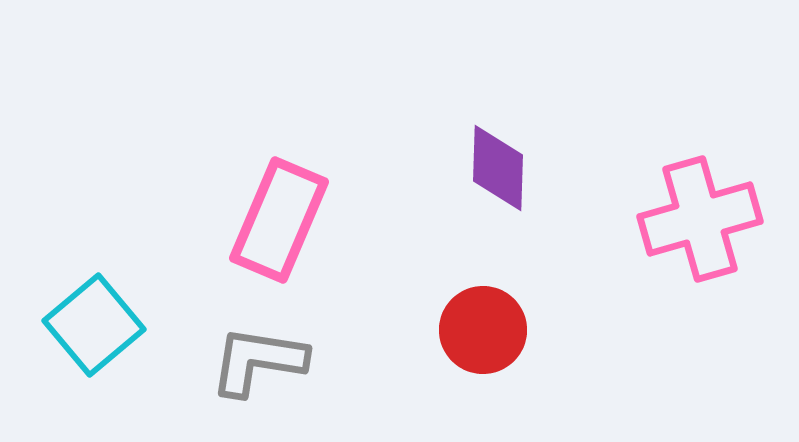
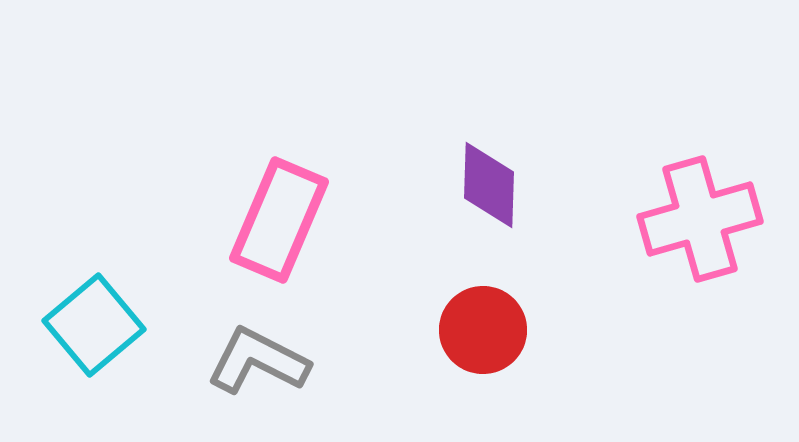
purple diamond: moved 9 px left, 17 px down
gray L-shape: rotated 18 degrees clockwise
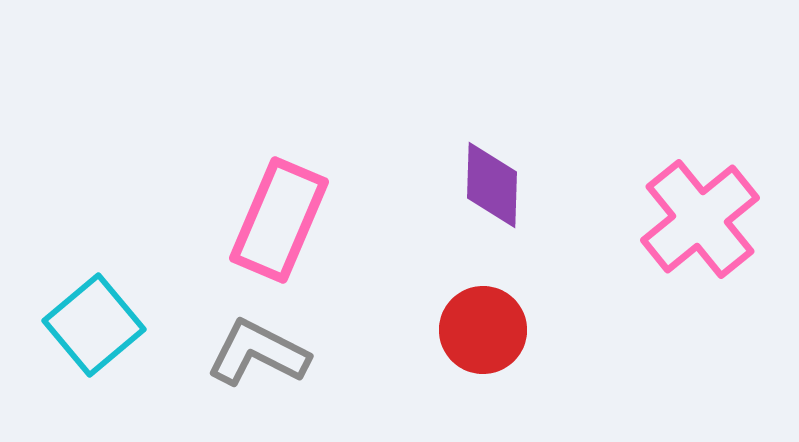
purple diamond: moved 3 px right
pink cross: rotated 23 degrees counterclockwise
gray L-shape: moved 8 px up
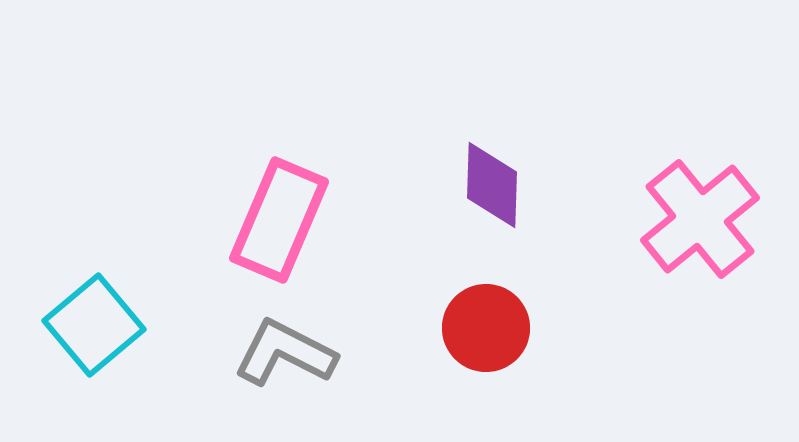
red circle: moved 3 px right, 2 px up
gray L-shape: moved 27 px right
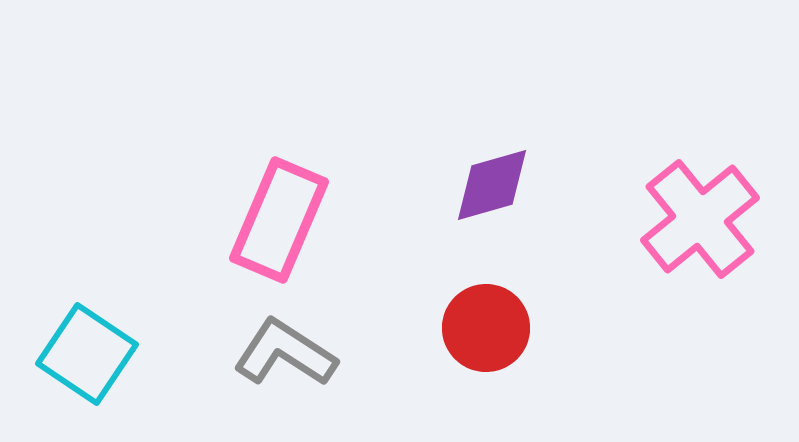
purple diamond: rotated 72 degrees clockwise
cyan square: moved 7 px left, 29 px down; rotated 16 degrees counterclockwise
gray L-shape: rotated 6 degrees clockwise
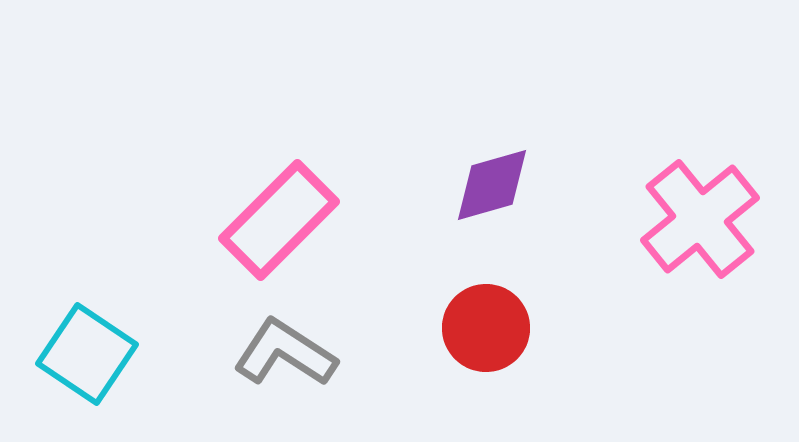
pink rectangle: rotated 22 degrees clockwise
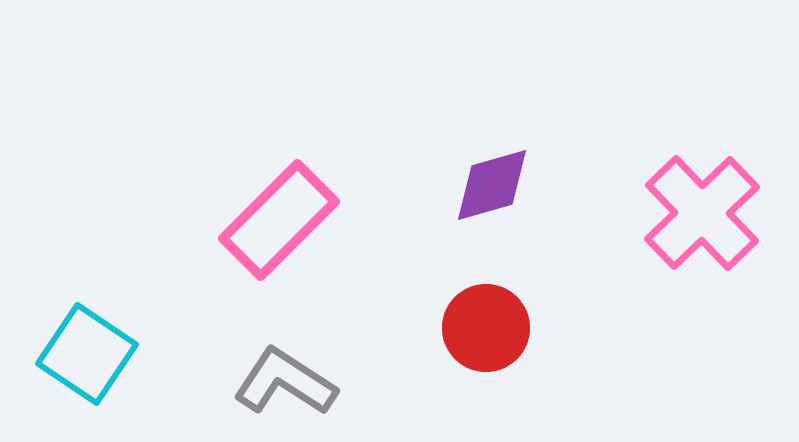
pink cross: moved 2 px right, 6 px up; rotated 5 degrees counterclockwise
gray L-shape: moved 29 px down
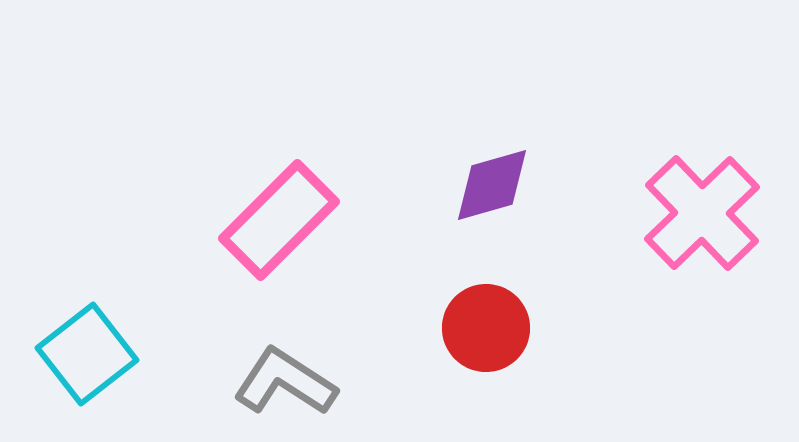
cyan square: rotated 18 degrees clockwise
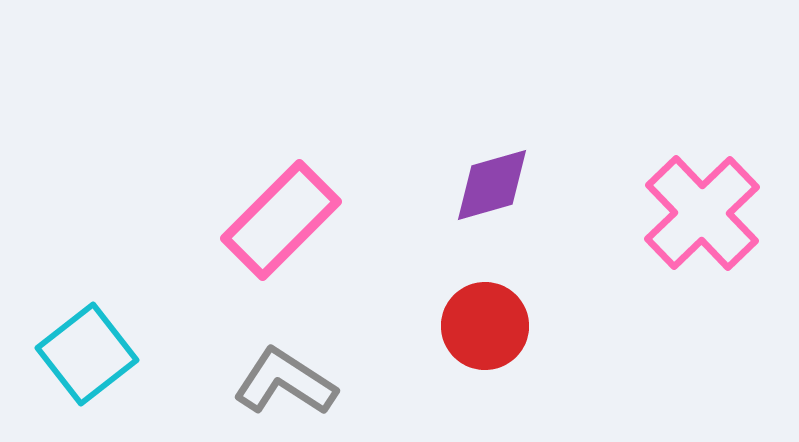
pink rectangle: moved 2 px right
red circle: moved 1 px left, 2 px up
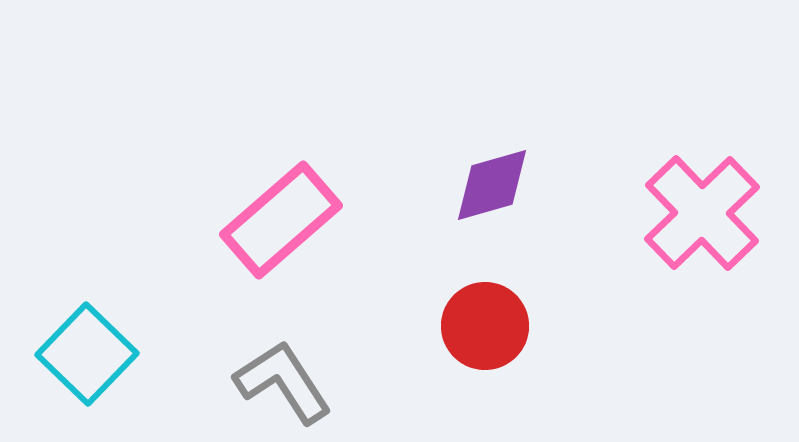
pink rectangle: rotated 4 degrees clockwise
cyan square: rotated 8 degrees counterclockwise
gray L-shape: moved 2 px left; rotated 24 degrees clockwise
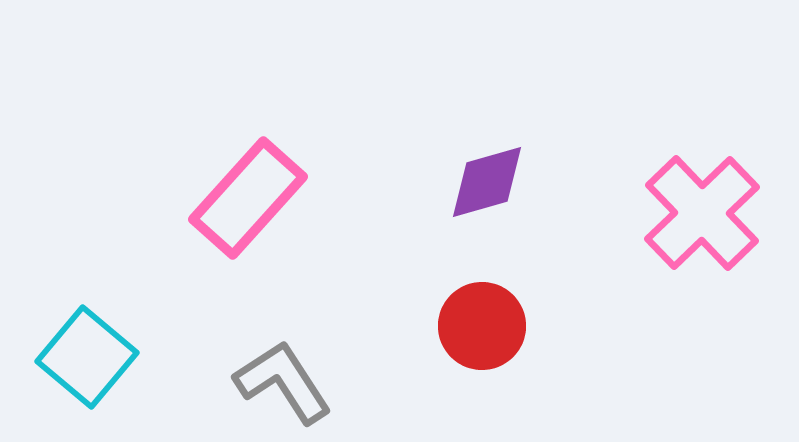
purple diamond: moved 5 px left, 3 px up
pink rectangle: moved 33 px left, 22 px up; rotated 7 degrees counterclockwise
red circle: moved 3 px left
cyan square: moved 3 px down; rotated 4 degrees counterclockwise
